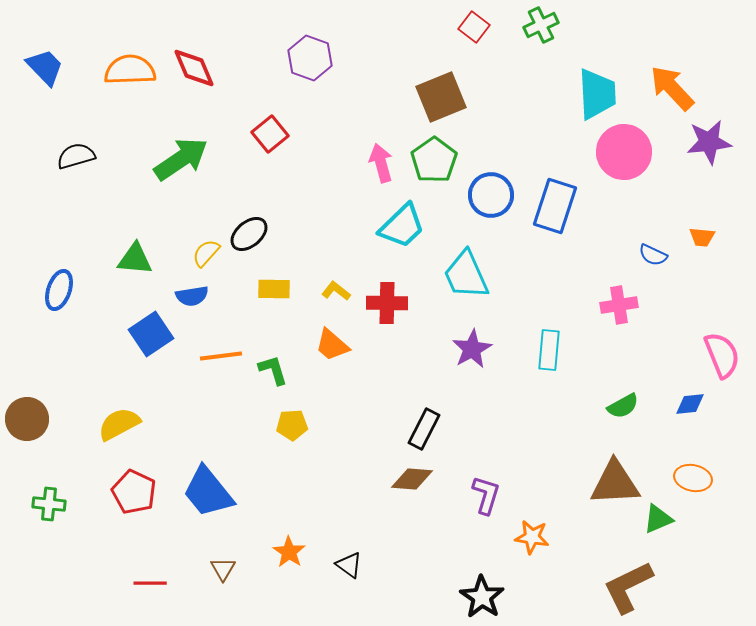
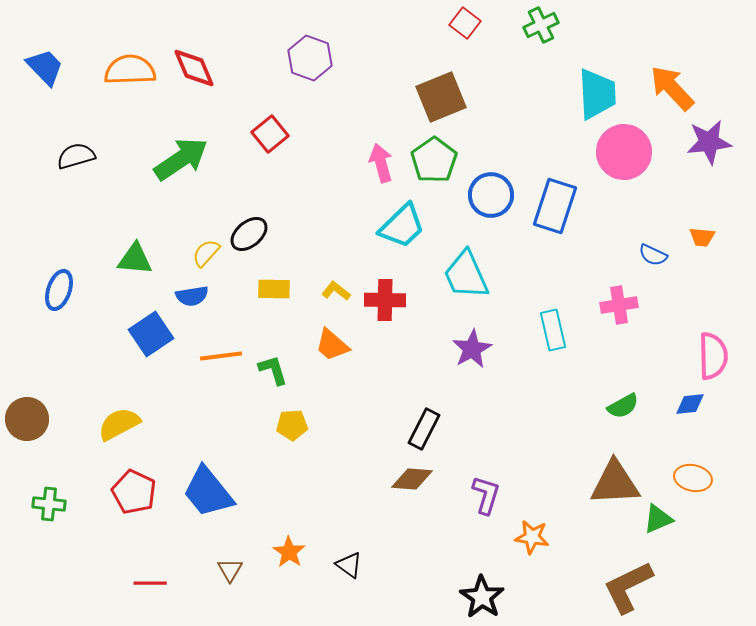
red square at (474, 27): moved 9 px left, 4 px up
red cross at (387, 303): moved 2 px left, 3 px up
cyan rectangle at (549, 350): moved 4 px right, 20 px up; rotated 18 degrees counterclockwise
pink semicircle at (722, 355): moved 9 px left, 1 px down; rotated 21 degrees clockwise
brown triangle at (223, 569): moved 7 px right, 1 px down
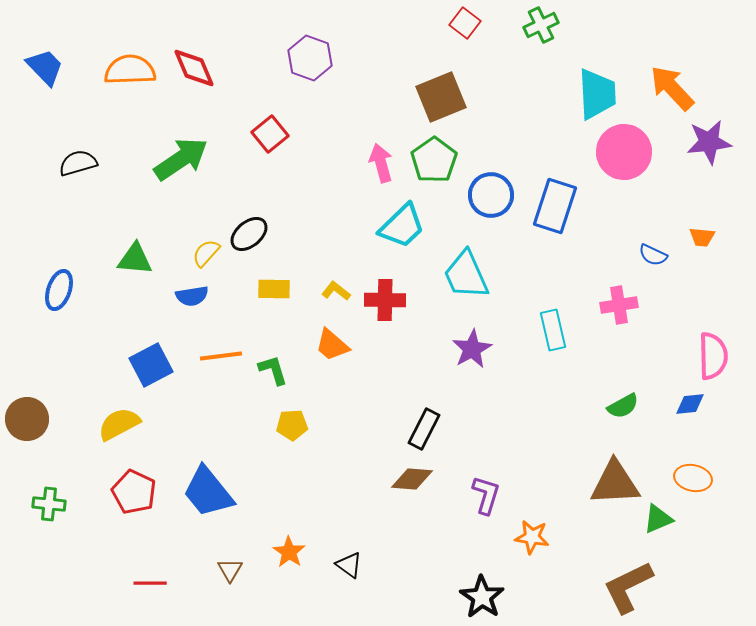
black semicircle at (76, 156): moved 2 px right, 7 px down
blue square at (151, 334): moved 31 px down; rotated 6 degrees clockwise
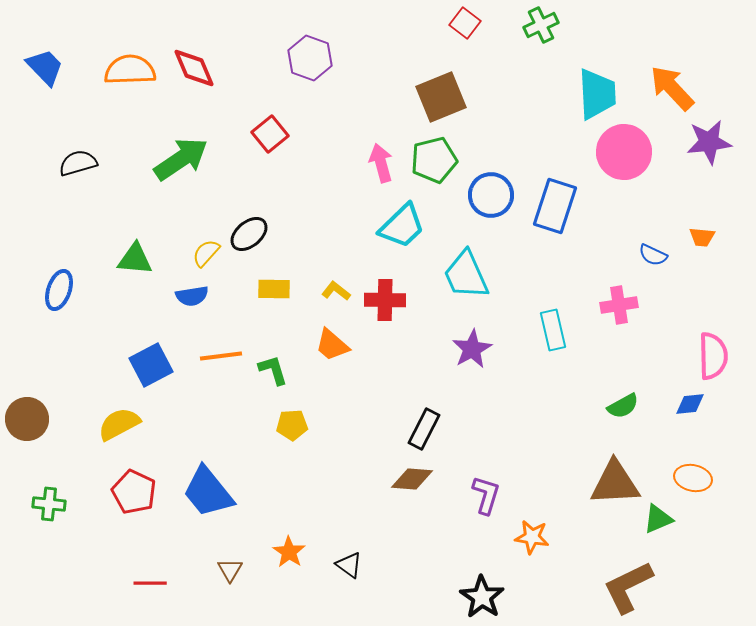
green pentagon at (434, 160): rotated 21 degrees clockwise
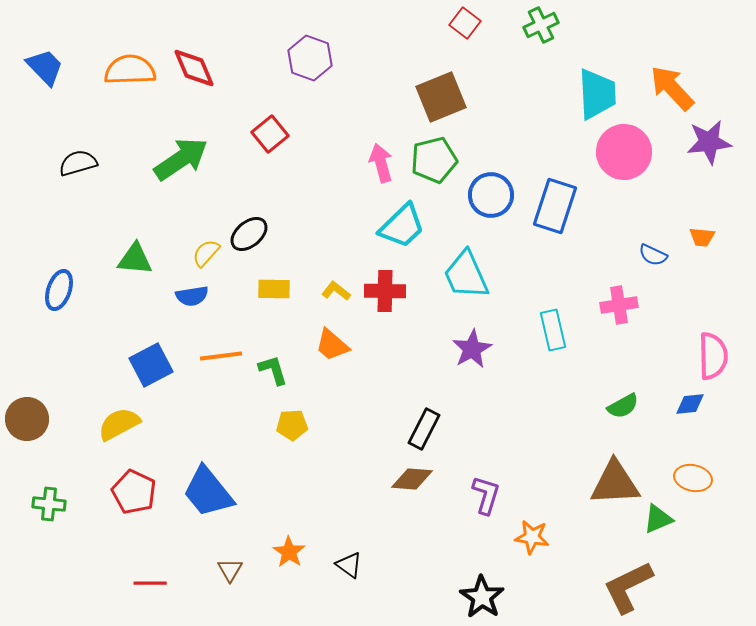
red cross at (385, 300): moved 9 px up
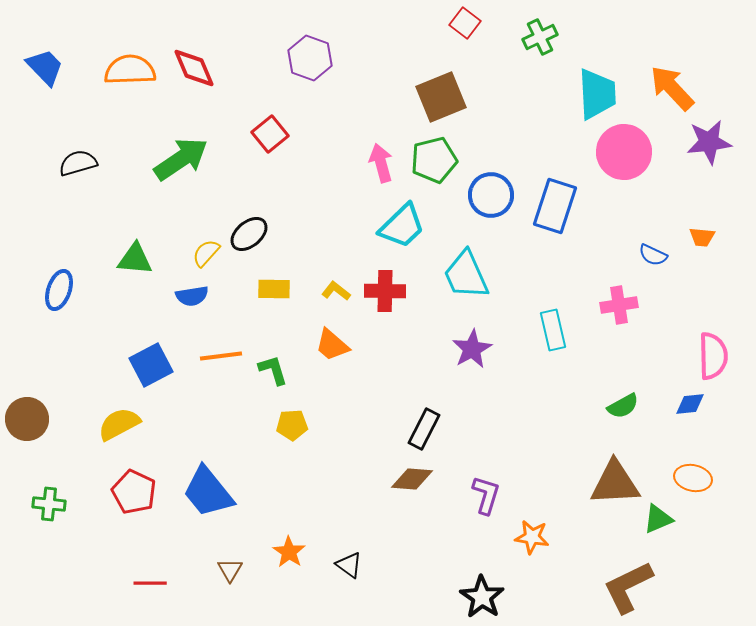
green cross at (541, 25): moved 1 px left, 12 px down
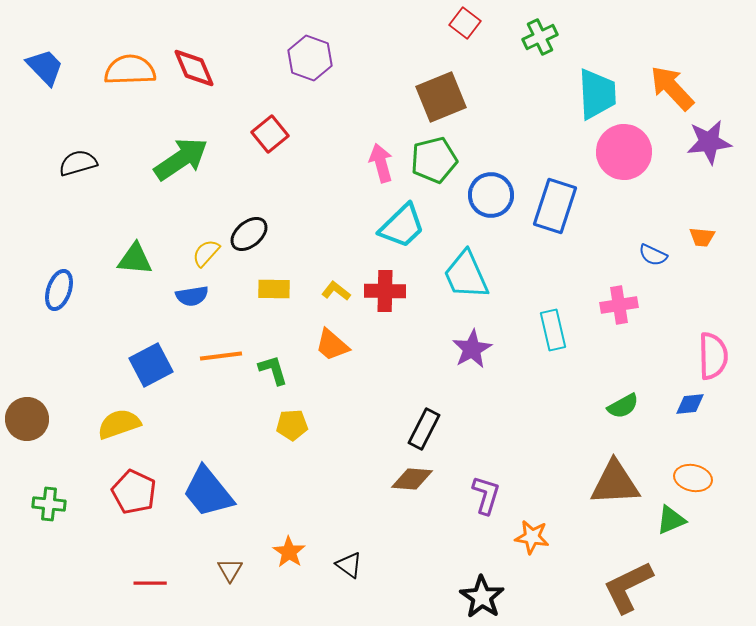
yellow semicircle at (119, 424): rotated 9 degrees clockwise
green triangle at (658, 519): moved 13 px right, 1 px down
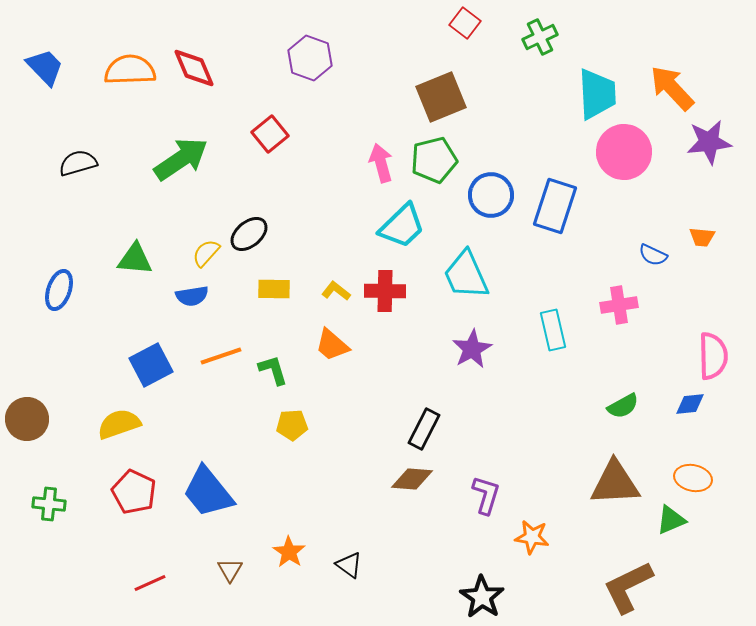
orange line at (221, 356): rotated 12 degrees counterclockwise
red line at (150, 583): rotated 24 degrees counterclockwise
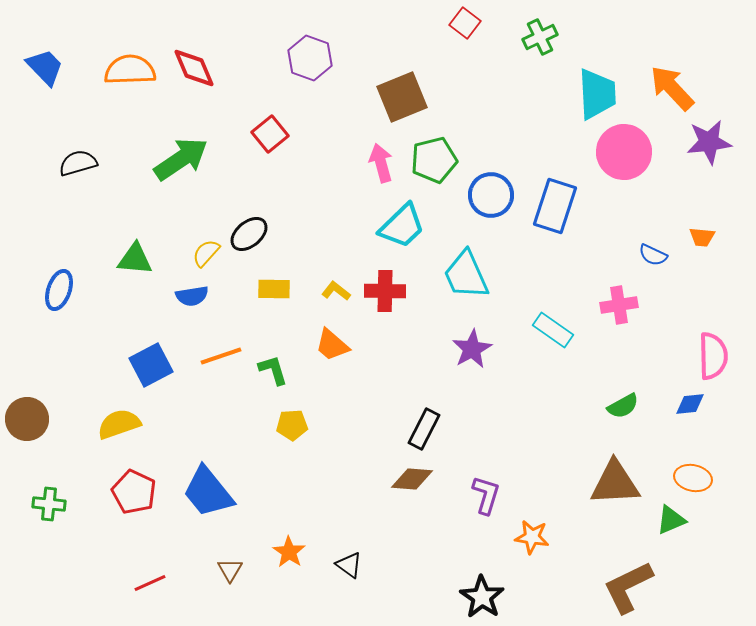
brown square at (441, 97): moved 39 px left
cyan rectangle at (553, 330): rotated 42 degrees counterclockwise
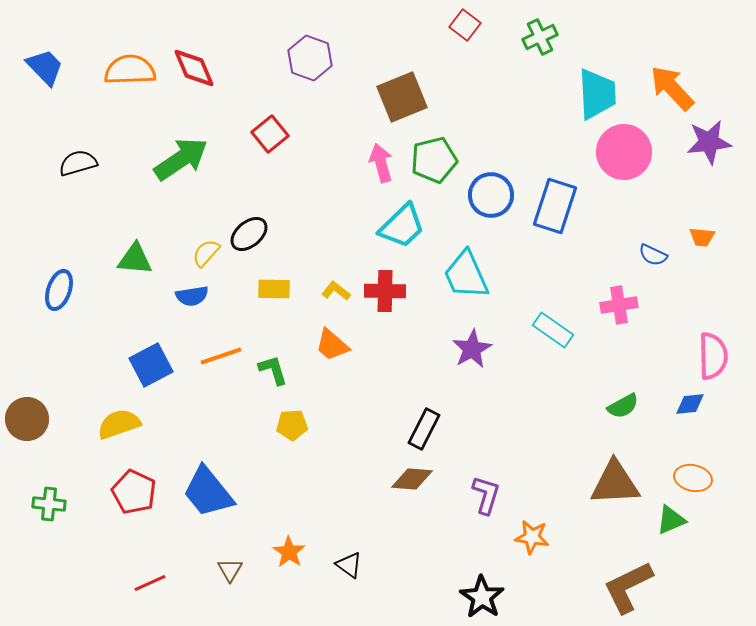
red square at (465, 23): moved 2 px down
